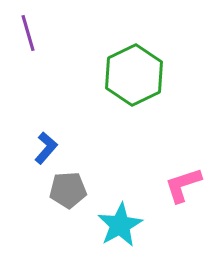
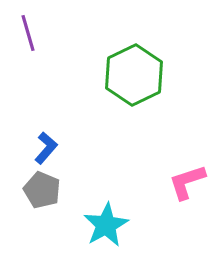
pink L-shape: moved 4 px right, 3 px up
gray pentagon: moved 26 px left; rotated 27 degrees clockwise
cyan star: moved 14 px left
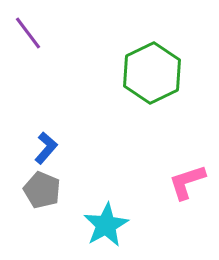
purple line: rotated 21 degrees counterclockwise
green hexagon: moved 18 px right, 2 px up
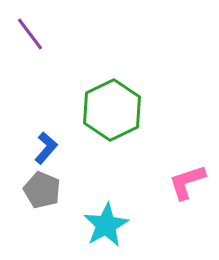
purple line: moved 2 px right, 1 px down
green hexagon: moved 40 px left, 37 px down
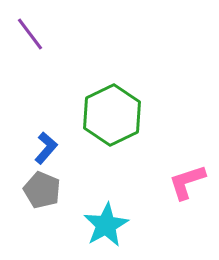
green hexagon: moved 5 px down
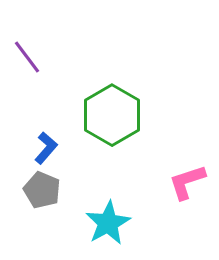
purple line: moved 3 px left, 23 px down
green hexagon: rotated 4 degrees counterclockwise
cyan star: moved 2 px right, 2 px up
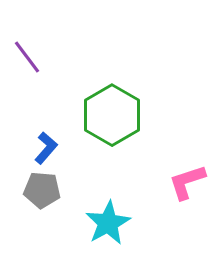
gray pentagon: rotated 18 degrees counterclockwise
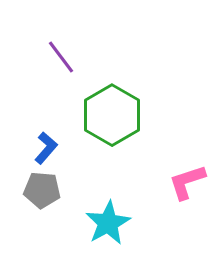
purple line: moved 34 px right
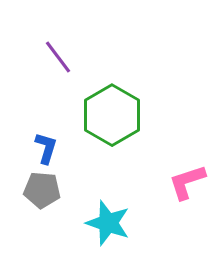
purple line: moved 3 px left
blue L-shape: rotated 24 degrees counterclockwise
cyan star: rotated 24 degrees counterclockwise
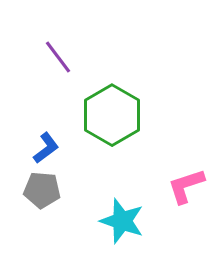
blue L-shape: rotated 36 degrees clockwise
pink L-shape: moved 1 px left, 4 px down
cyan star: moved 14 px right, 2 px up
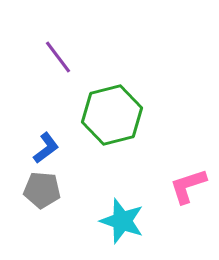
green hexagon: rotated 16 degrees clockwise
pink L-shape: moved 2 px right
